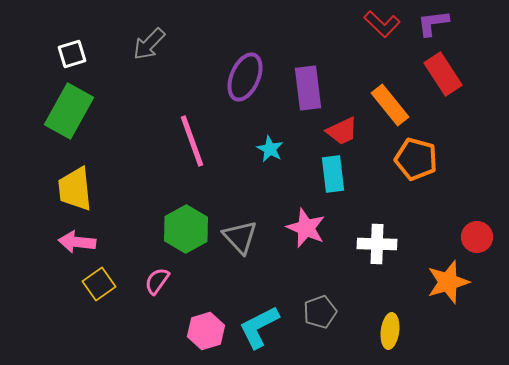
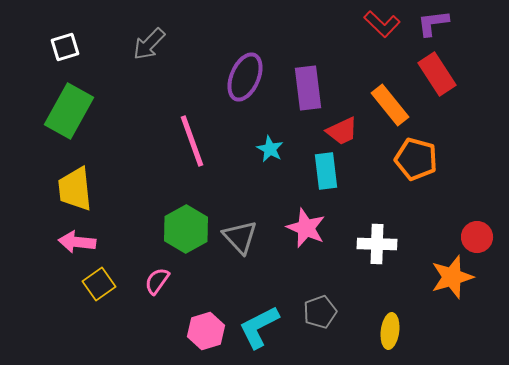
white square: moved 7 px left, 7 px up
red rectangle: moved 6 px left
cyan rectangle: moved 7 px left, 3 px up
orange star: moved 4 px right, 5 px up
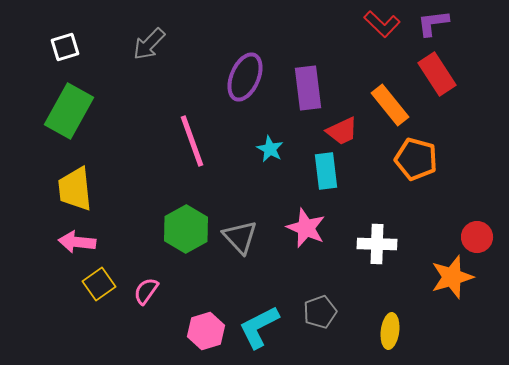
pink semicircle: moved 11 px left, 10 px down
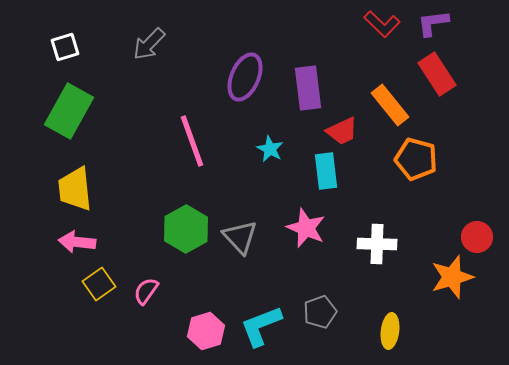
cyan L-shape: moved 2 px right, 1 px up; rotated 6 degrees clockwise
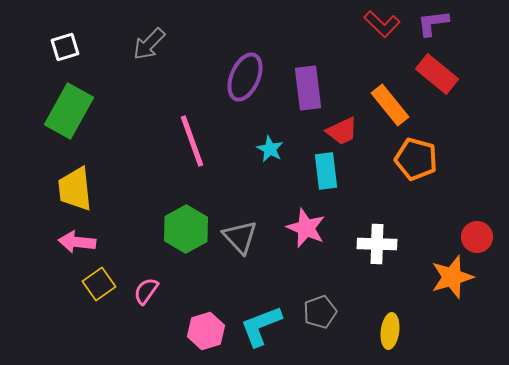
red rectangle: rotated 18 degrees counterclockwise
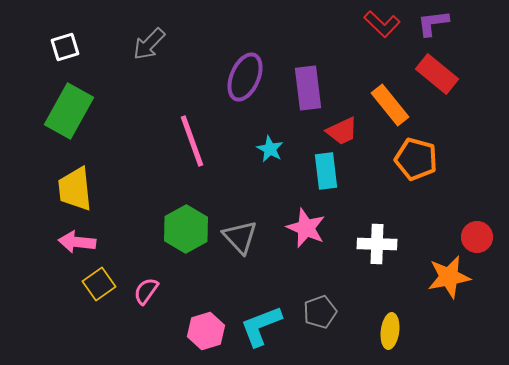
orange star: moved 3 px left; rotated 6 degrees clockwise
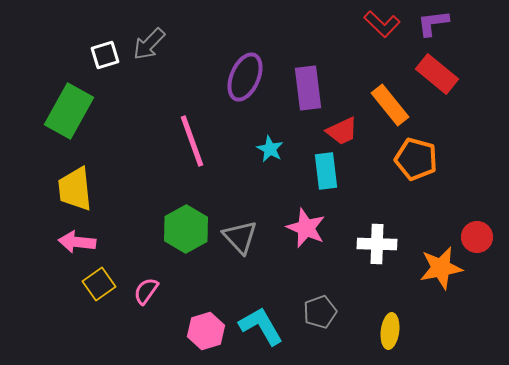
white square: moved 40 px right, 8 px down
orange star: moved 8 px left, 9 px up
cyan L-shape: rotated 81 degrees clockwise
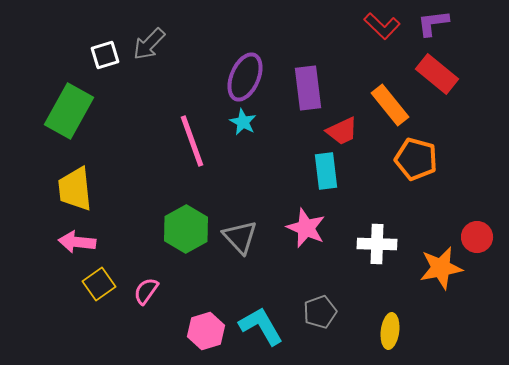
red L-shape: moved 2 px down
cyan star: moved 27 px left, 27 px up
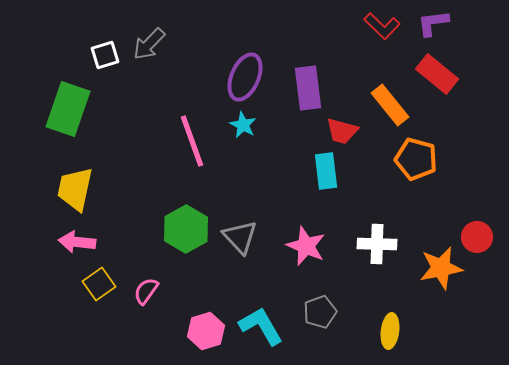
green rectangle: moved 1 px left, 2 px up; rotated 10 degrees counterclockwise
cyan star: moved 3 px down
red trapezoid: rotated 40 degrees clockwise
yellow trapezoid: rotated 18 degrees clockwise
pink star: moved 18 px down
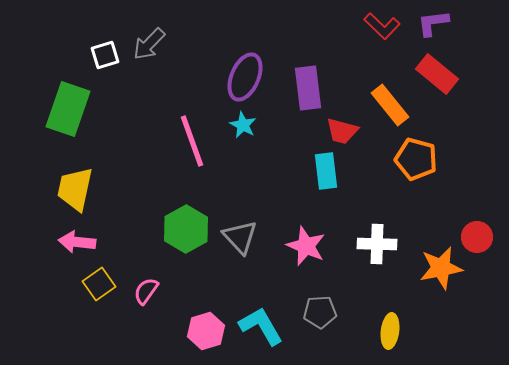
gray pentagon: rotated 16 degrees clockwise
